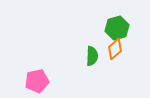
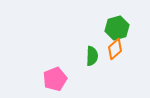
pink pentagon: moved 18 px right, 2 px up; rotated 10 degrees counterclockwise
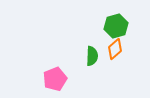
green hexagon: moved 1 px left, 2 px up
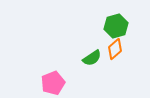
green semicircle: moved 2 px down; rotated 54 degrees clockwise
pink pentagon: moved 2 px left, 4 px down
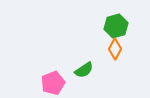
orange diamond: rotated 20 degrees counterclockwise
green semicircle: moved 8 px left, 12 px down
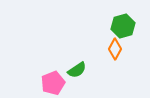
green hexagon: moved 7 px right
green semicircle: moved 7 px left
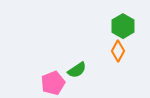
green hexagon: rotated 15 degrees counterclockwise
orange diamond: moved 3 px right, 2 px down
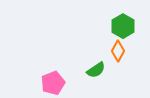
green semicircle: moved 19 px right
